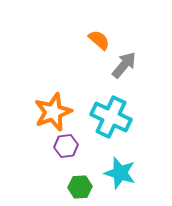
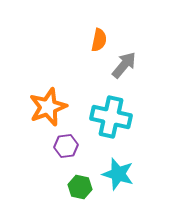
orange semicircle: rotated 60 degrees clockwise
orange star: moved 5 px left, 5 px up
cyan cross: rotated 12 degrees counterclockwise
cyan star: moved 2 px left, 1 px down
green hexagon: rotated 15 degrees clockwise
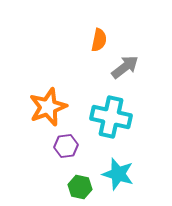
gray arrow: moved 1 px right, 2 px down; rotated 12 degrees clockwise
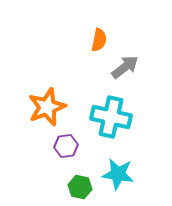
orange star: moved 1 px left
cyan star: rotated 8 degrees counterclockwise
